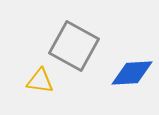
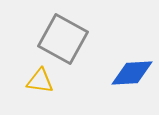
gray square: moved 11 px left, 7 px up
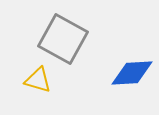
yellow triangle: moved 2 px left, 1 px up; rotated 8 degrees clockwise
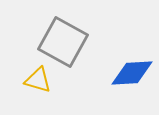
gray square: moved 3 px down
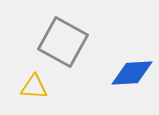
yellow triangle: moved 4 px left, 7 px down; rotated 12 degrees counterclockwise
